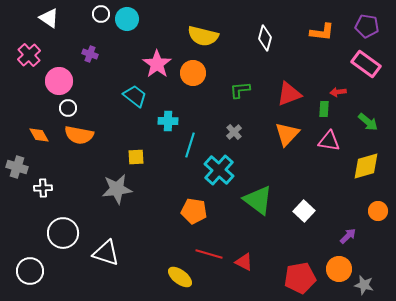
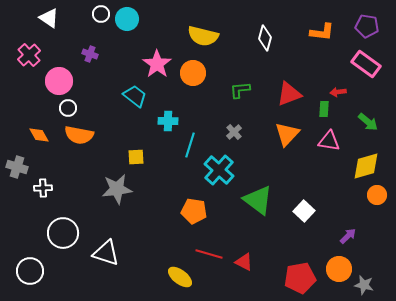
orange circle at (378, 211): moved 1 px left, 16 px up
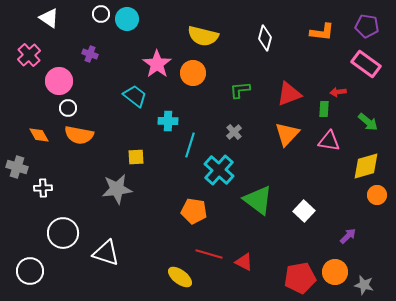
orange circle at (339, 269): moved 4 px left, 3 px down
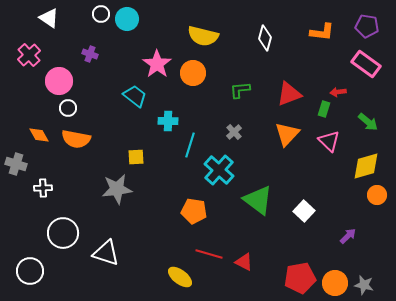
green rectangle at (324, 109): rotated 14 degrees clockwise
orange semicircle at (79, 135): moved 3 px left, 4 px down
pink triangle at (329, 141): rotated 35 degrees clockwise
gray cross at (17, 167): moved 1 px left, 3 px up
orange circle at (335, 272): moved 11 px down
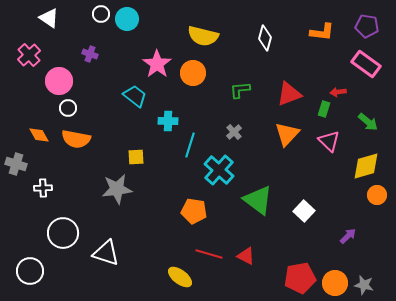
red triangle at (244, 262): moved 2 px right, 6 px up
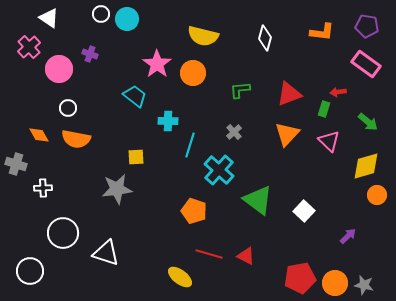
pink cross at (29, 55): moved 8 px up
pink circle at (59, 81): moved 12 px up
orange pentagon at (194, 211): rotated 10 degrees clockwise
